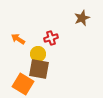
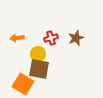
brown star: moved 6 px left, 20 px down
orange arrow: moved 1 px left, 1 px up; rotated 40 degrees counterclockwise
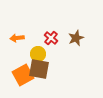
red cross: rotated 32 degrees counterclockwise
orange square: moved 9 px up; rotated 30 degrees clockwise
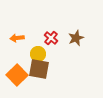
orange square: moved 6 px left; rotated 15 degrees counterclockwise
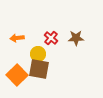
brown star: rotated 21 degrees clockwise
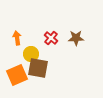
orange arrow: rotated 88 degrees clockwise
yellow circle: moved 7 px left
brown square: moved 1 px left, 1 px up
orange square: rotated 20 degrees clockwise
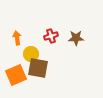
red cross: moved 2 px up; rotated 32 degrees clockwise
orange square: moved 1 px left
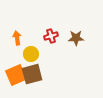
brown square: moved 6 px left, 6 px down; rotated 25 degrees counterclockwise
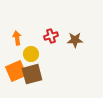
brown star: moved 1 px left, 2 px down
orange square: moved 4 px up
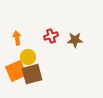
yellow circle: moved 3 px left, 3 px down
